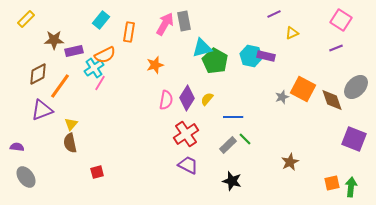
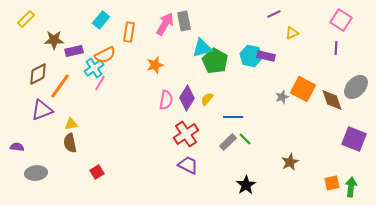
purple line at (336, 48): rotated 64 degrees counterclockwise
yellow triangle at (71, 124): rotated 40 degrees clockwise
gray rectangle at (228, 145): moved 3 px up
red square at (97, 172): rotated 16 degrees counterclockwise
gray ellipse at (26, 177): moved 10 px right, 4 px up; rotated 60 degrees counterclockwise
black star at (232, 181): moved 14 px right, 4 px down; rotated 24 degrees clockwise
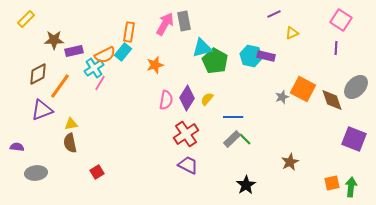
cyan rectangle at (101, 20): moved 22 px right, 32 px down
gray rectangle at (228, 142): moved 4 px right, 3 px up
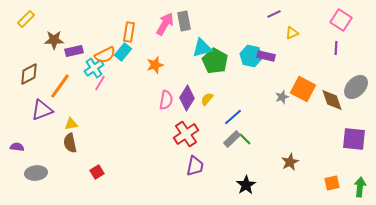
brown diamond at (38, 74): moved 9 px left
blue line at (233, 117): rotated 42 degrees counterclockwise
purple square at (354, 139): rotated 15 degrees counterclockwise
purple trapezoid at (188, 165): moved 7 px right, 1 px down; rotated 75 degrees clockwise
green arrow at (351, 187): moved 9 px right
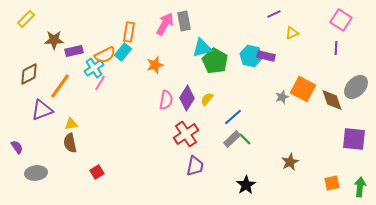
purple semicircle at (17, 147): rotated 48 degrees clockwise
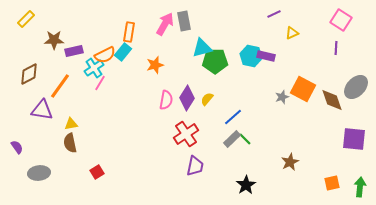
green pentagon at (215, 61): rotated 30 degrees counterclockwise
purple triangle at (42, 110): rotated 30 degrees clockwise
gray ellipse at (36, 173): moved 3 px right
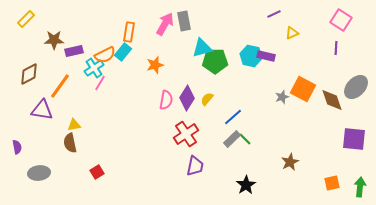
yellow triangle at (71, 124): moved 3 px right, 1 px down
purple semicircle at (17, 147): rotated 24 degrees clockwise
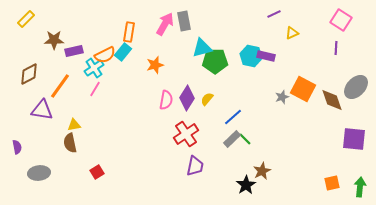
pink line at (100, 83): moved 5 px left, 6 px down
brown star at (290, 162): moved 28 px left, 9 px down
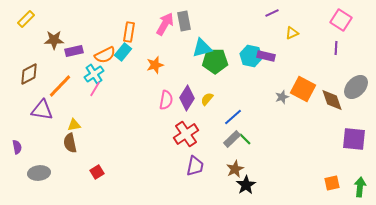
purple line at (274, 14): moved 2 px left, 1 px up
cyan cross at (94, 68): moved 6 px down
orange line at (60, 86): rotated 8 degrees clockwise
brown star at (262, 171): moved 27 px left, 2 px up
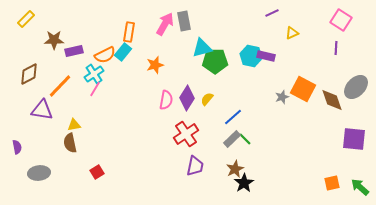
black star at (246, 185): moved 2 px left, 2 px up
green arrow at (360, 187): rotated 54 degrees counterclockwise
